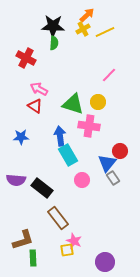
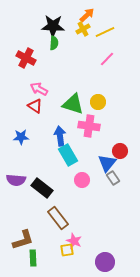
pink line: moved 2 px left, 16 px up
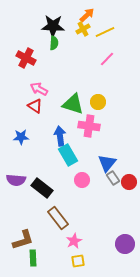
red circle: moved 9 px right, 31 px down
pink star: rotated 21 degrees clockwise
yellow square: moved 11 px right, 11 px down
purple circle: moved 20 px right, 18 px up
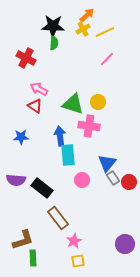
cyan rectangle: rotated 25 degrees clockwise
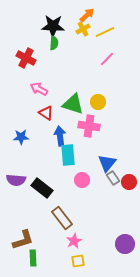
red triangle: moved 11 px right, 7 px down
brown rectangle: moved 4 px right
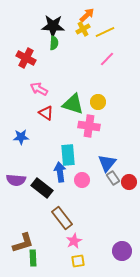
blue arrow: moved 36 px down
brown L-shape: moved 3 px down
purple circle: moved 3 px left, 7 px down
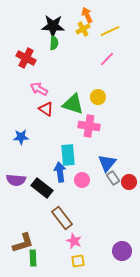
orange arrow: rotated 70 degrees counterclockwise
yellow line: moved 5 px right, 1 px up
yellow circle: moved 5 px up
red triangle: moved 4 px up
pink star: rotated 21 degrees counterclockwise
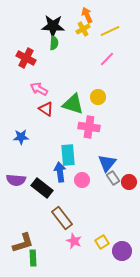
pink cross: moved 1 px down
yellow square: moved 24 px right, 19 px up; rotated 24 degrees counterclockwise
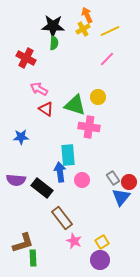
green triangle: moved 2 px right, 1 px down
blue triangle: moved 14 px right, 34 px down
purple circle: moved 22 px left, 9 px down
